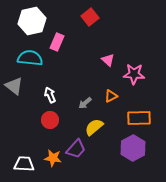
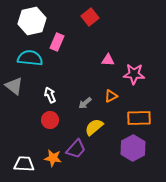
pink triangle: rotated 40 degrees counterclockwise
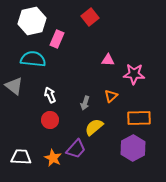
pink rectangle: moved 3 px up
cyan semicircle: moved 3 px right, 1 px down
orange triangle: rotated 16 degrees counterclockwise
gray arrow: rotated 32 degrees counterclockwise
orange star: rotated 18 degrees clockwise
white trapezoid: moved 3 px left, 7 px up
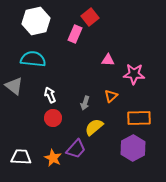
white hexagon: moved 4 px right
pink rectangle: moved 18 px right, 5 px up
red circle: moved 3 px right, 2 px up
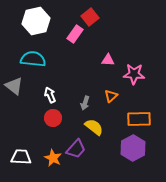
pink rectangle: rotated 12 degrees clockwise
orange rectangle: moved 1 px down
yellow semicircle: rotated 78 degrees clockwise
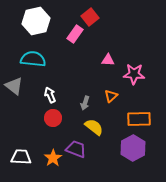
purple trapezoid: rotated 110 degrees counterclockwise
orange star: rotated 12 degrees clockwise
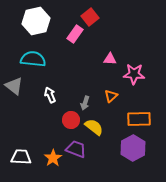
pink triangle: moved 2 px right, 1 px up
red circle: moved 18 px right, 2 px down
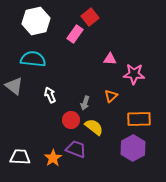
white trapezoid: moved 1 px left
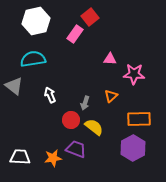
cyan semicircle: rotated 15 degrees counterclockwise
orange star: rotated 24 degrees clockwise
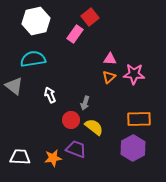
orange triangle: moved 2 px left, 19 px up
